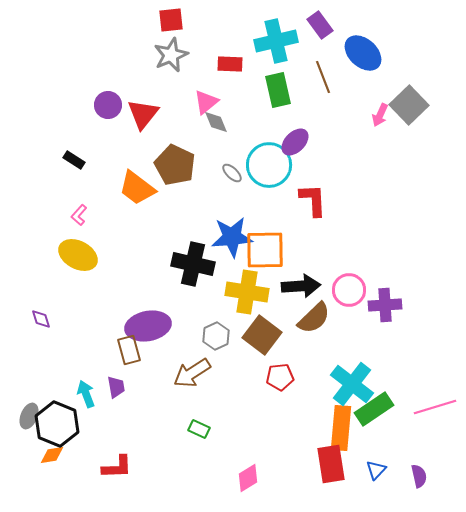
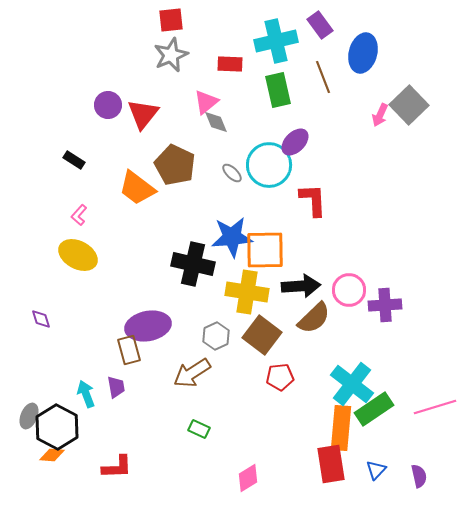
blue ellipse at (363, 53): rotated 63 degrees clockwise
black hexagon at (57, 424): moved 3 px down; rotated 6 degrees clockwise
orange diamond at (52, 455): rotated 15 degrees clockwise
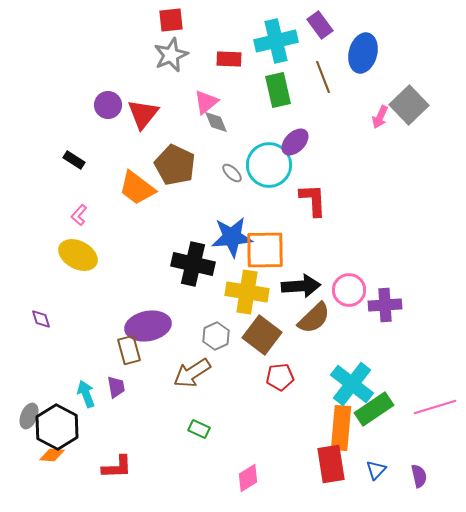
red rectangle at (230, 64): moved 1 px left, 5 px up
pink arrow at (380, 115): moved 2 px down
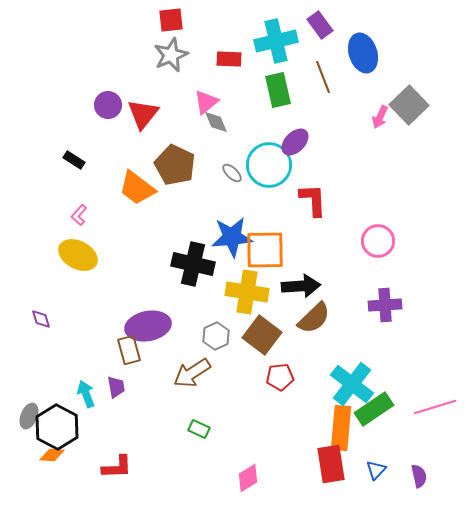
blue ellipse at (363, 53): rotated 33 degrees counterclockwise
pink circle at (349, 290): moved 29 px right, 49 px up
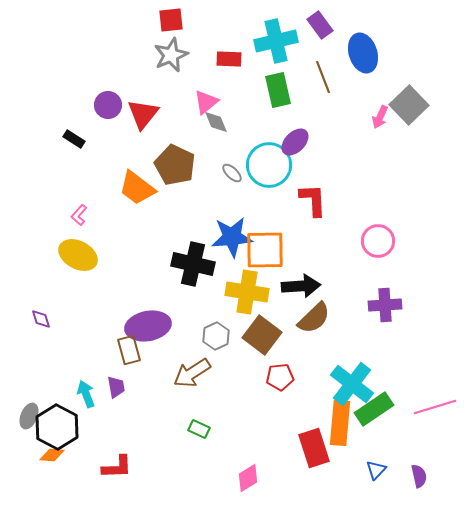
black rectangle at (74, 160): moved 21 px up
orange rectangle at (341, 428): moved 1 px left, 5 px up
red rectangle at (331, 464): moved 17 px left, 16 px up; rotated 9 degrees counterclockwise
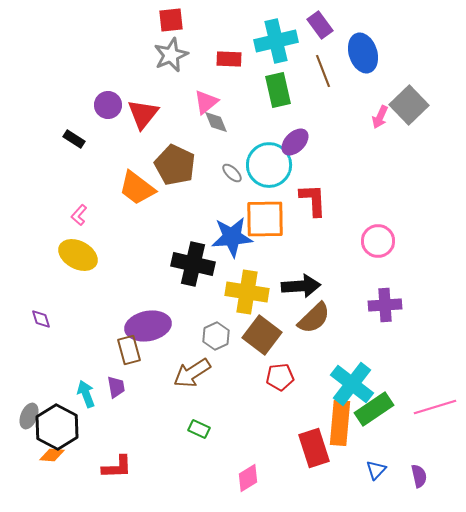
brown line at (323, 77): moved 6 px up
orange square at (265, 250): moved 31 px up
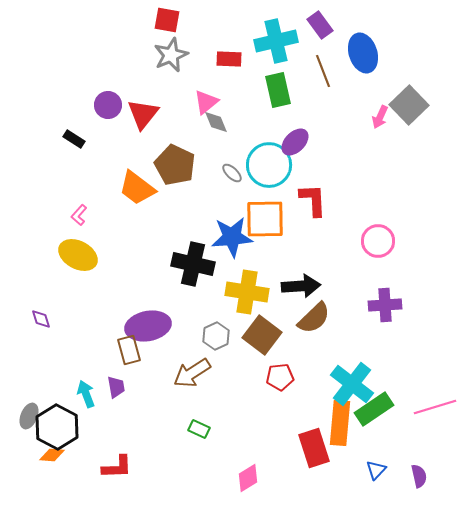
red square at (171, 20): moved 4 px left; rotated 16 degrees clockwise
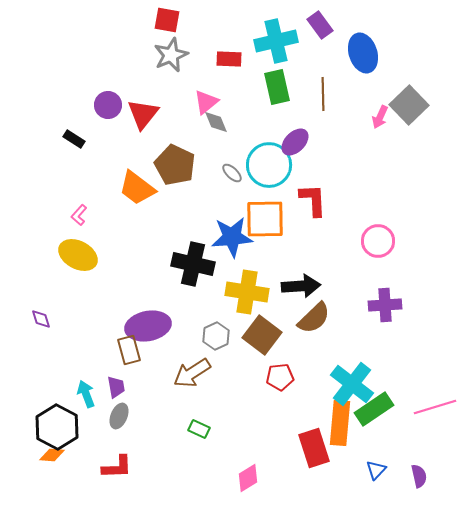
brown line at (323, 71): moved 23 px down; rotated 20 degrees clockwise
green rectangle at (278, 90): moved 1 px left, 3 px up
gray ellipse at (29, 416): moved 90 px right
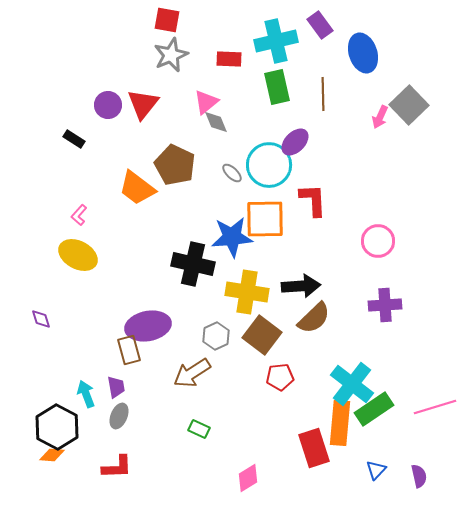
red triangle at (143, 114): moved 10 px up
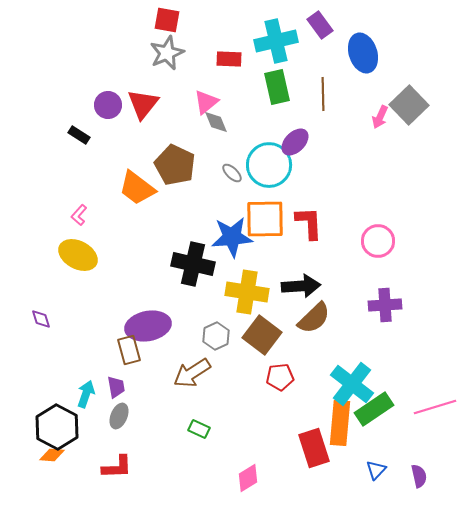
gray star at (171, 55): moved 4 px left, 2 px up
black rectangle at (74, 139): moved 5 px right, 4 px up
red L-shape at (313, 200): moved 4 px left, 23 px down
cyan arrow at (86, 394): rotated 40 degrees clockwise
